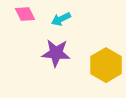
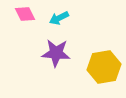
cyan arrow: moved 2 px left, 1 px up
yellow hexagon: moved 2 px left, 2 px down; rotated 20 degrees clockwise
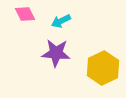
cyan arrow: moved 2 px right, 3 px down
yellow hexagon: moved 1 px left, 1 px down; rotated 16 degrees counterclockwise
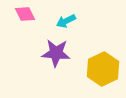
cyan arrow: moved 5 px right
yellow hexagon: moved 1 px down
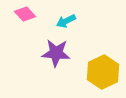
pink diamond: rotated 15 degrees counterclockwise
yellow hexagon: moved 3 px down
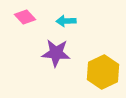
pink diamond: moved 3 px down
cyan arrow: rotated 24 degrees clockwise
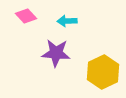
pink diamond: moved 1 px right, 1 px up
cyan arrow: moved 1 px right
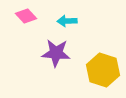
yellow hexagon: moved 2 px up; rotated 16 degrees counterclockwise
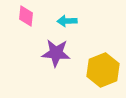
pink diamond: rotated 50 degrees clockwise
yellow hexagon: rotated 20 degrees clockwise
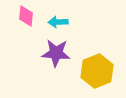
cyan arrow: moved 9 px left, 1 px down
yellow hexagon: moved 6 px left, 1 px down
